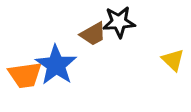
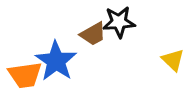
blue star: moved 4 px up
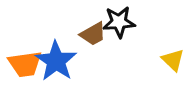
orange trapezoid: moved 11 px up
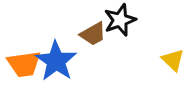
black star: moved 1 px right, 2 px up; rotated 16 degrees counterclockwise
orange trapezoid: moved 1 px left
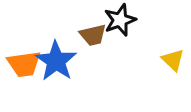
brown trapezoid: moved 1 px down; rotated 16 degrees clockwise
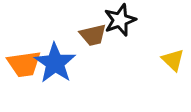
blue star: moved 1 px left, 2 px down
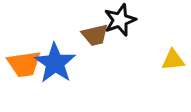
brown trapezoid: moved 2 px right
yellow triangle: rotated 50 degrees counterclockwise
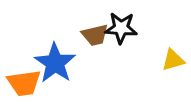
black star: moved 1 px right, 8 px down; rotated 24 degrees clockwise
yellow triangle: rotated 10 degrees counterclockwise
orange trapezoid: moved 19 px down
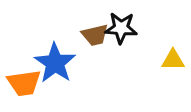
yellow triangle: rotated 15 degrees clockwise
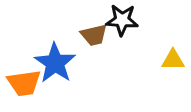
black star: moved 1 px right, 8 px up
brown trapezoid: moved 1 px left
